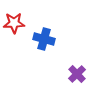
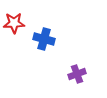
purple cross: rotated 24 degrees clockwise
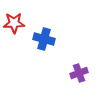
purple cross: moved 2 px right, 1 px up
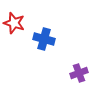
red star: rotated 20 degrees clockwise
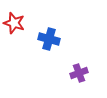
blue cross: moved 5 px right
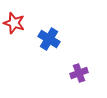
blue cross: rotated 15 degrees clockwise
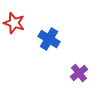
purple cross: rotated 18 degrees counterclockwise
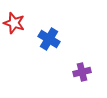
purple cross: moved 3 px right, 1 px up; rotated 24 degrees clockwise
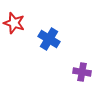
purple cross: rotated 24 degrees clockwise
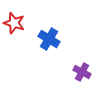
purple cross: rotated 18 degrees clockwise
